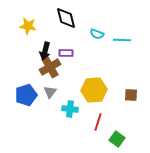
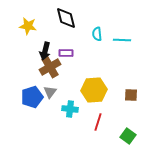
cyan semicircle: rotated 64 degrees clockwise
blue pentagon: moved 6 px right, 2 px down
green square: moved 11 px right, 3 px up
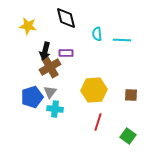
cyan cross: moved 15 px left
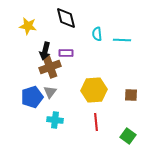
brown cross: rotated 10 degrees clockwise
cyan cross: moved 11 px down
red line: moved 2 px left; rotated 24 degrees counterclockwise
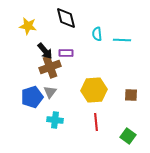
black arrow: rotated 54 degrees counterclockwise
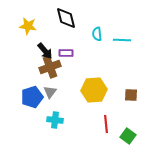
red line: moved 10 px right, 2 px down
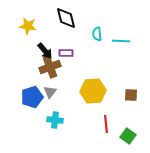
cyan line: moved 1 px left, 1 px down
yellow hexagon: moved 1 px left, 1 px down
